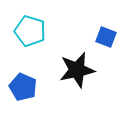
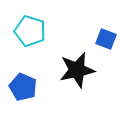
blue square: moved 2 px down
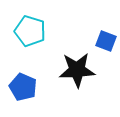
blue square: moved 2 px down
black star: rotated 9 degrees clockwise
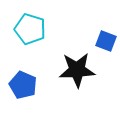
cyan pentagon: moved 2 px up
blue pentagon: moved 2 px up
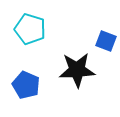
blue pentagon: moved 3 px right
